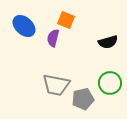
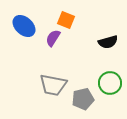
purple semicircle: rotated 18 degrees clockwise
gray trapezoid: moved 3 px left
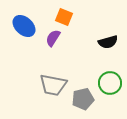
orange square: moved 2 px left, 3 px up
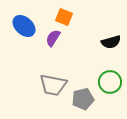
black semicircle: moved 3 px right
green circle: moved 1 px up
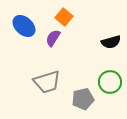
orange square: rotated 18 degrees clockwise
gray trapezoid: moved 6 px left, 3 px up; rotated 28 degrees counterclockwise
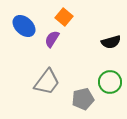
purple semicircle: moved 1 px left, 1 px down
gray trapezoid: rotated 36 degrees counterclockwise
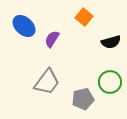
orange square: moved 20 px right
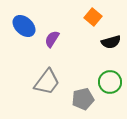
orange square: moved 9 px right
